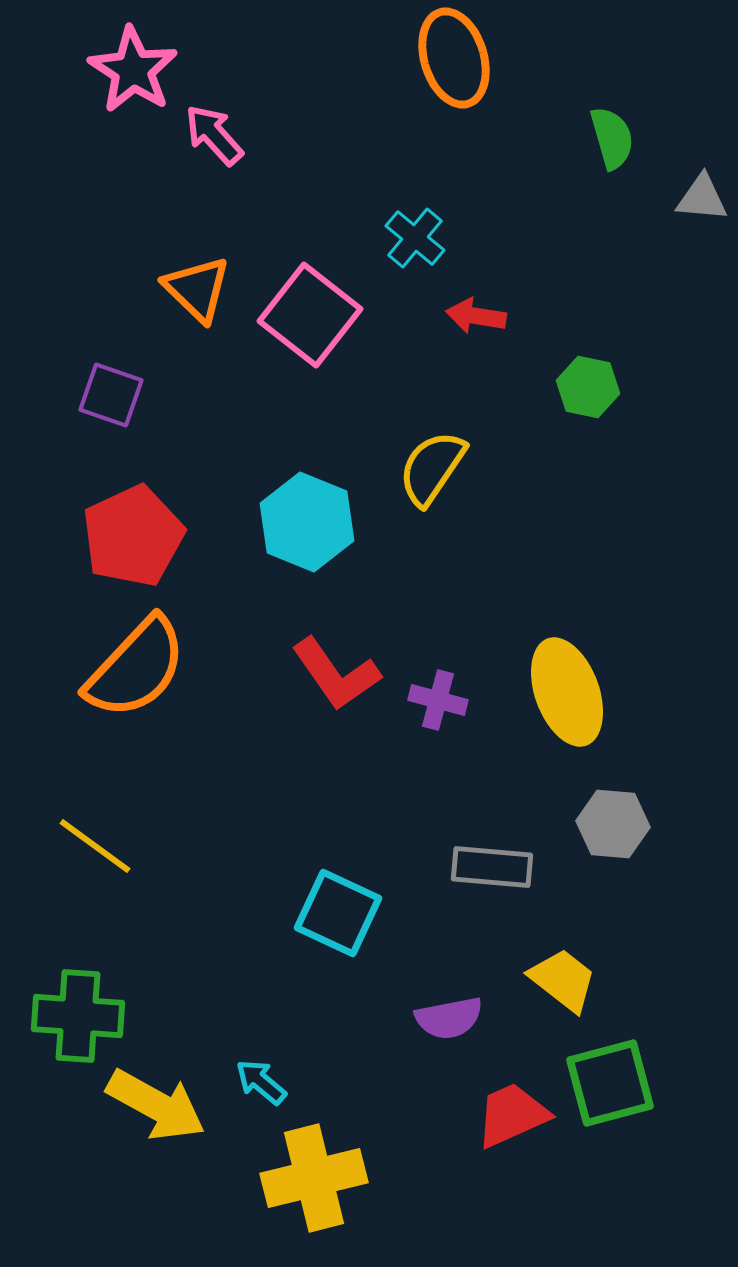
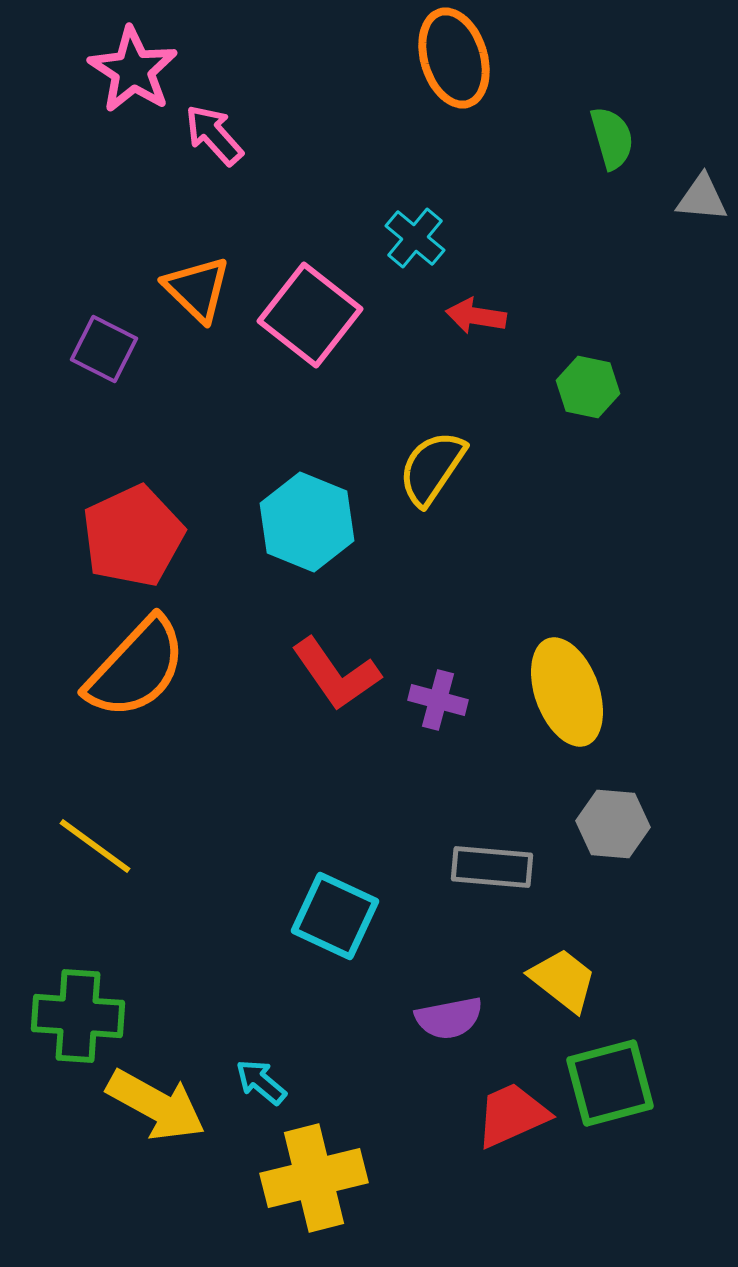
purple square: moved 7 px left, 46 px up; rotated 8 degrees clockwise
cyan square: moved 3 px left, 3 px down
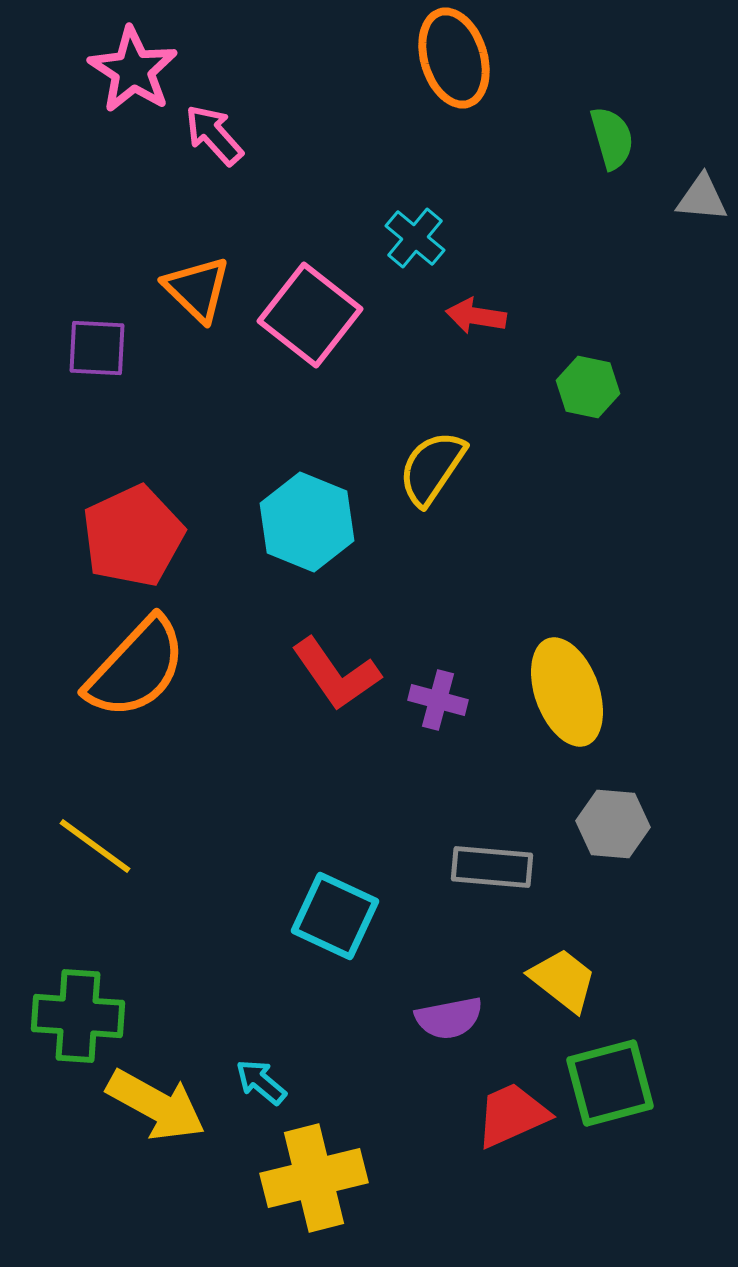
purple square: moved 7 px left, 1 px up; rotated 24 degrees counterclockwise
